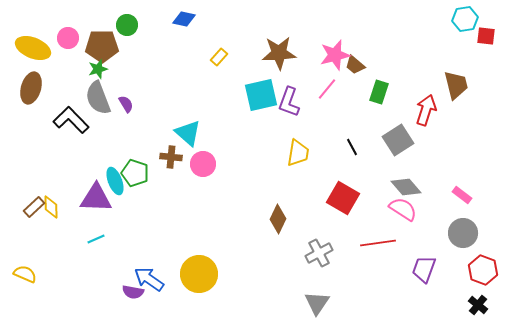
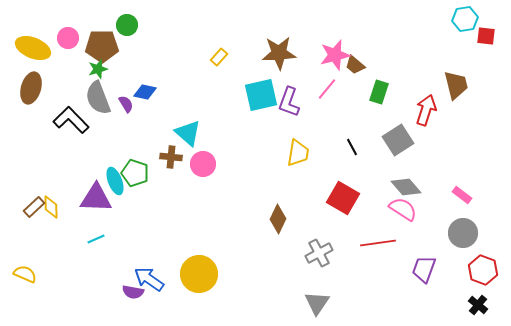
blue diamond at (184, 19): moved 39 px left, 73 px down
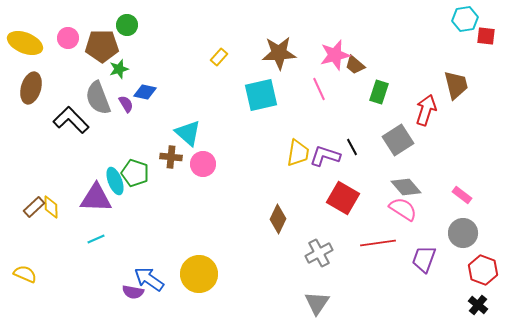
yellow ellipse at (33, 48): moved 8 px left, 5 px up
green star at (98, 69): moved 21 px right
pink line at (327, 89): moved 8 px left; rotated 65 degrees counterclockwise
purple L-shape at (289, 102): moved 36 px right, 54 px down; rotated 88 degrees clockwise
purple trapezoid at (424, 269): moved 10 px up
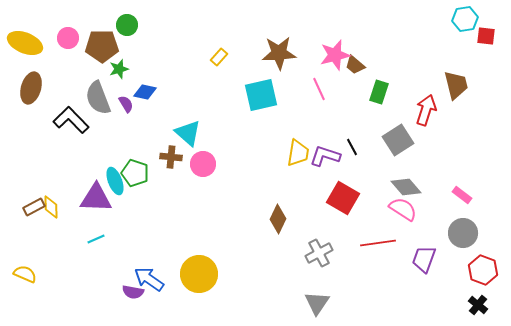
brown rectangle at (34, 207): rotated 15 degrees clockwise
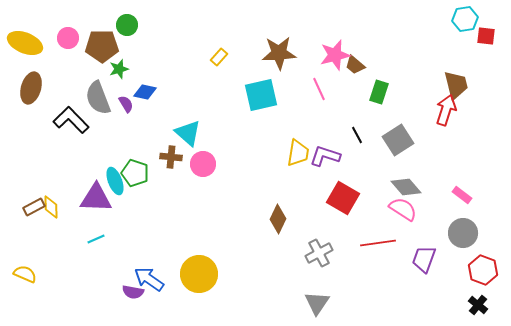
red arrow at (426, 110): moved 20 px right
black line at (352, 147): moved 5 px right, 12 px up
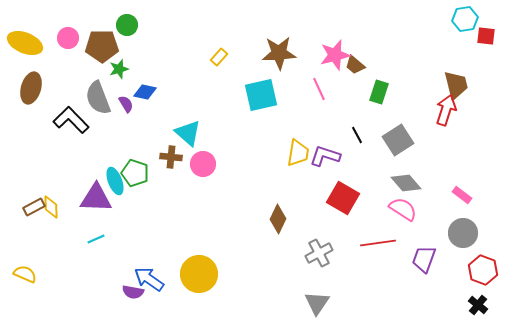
gray diamond at (406, 187): moved 4 px up
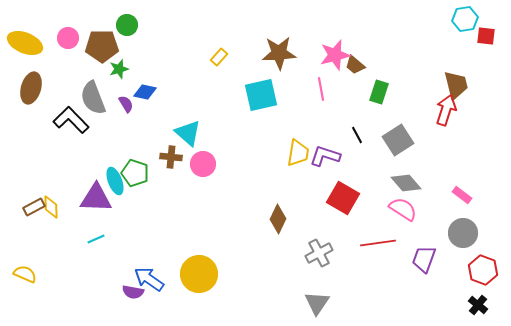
pink line at (319, 89): moved 2 px right; rotated 15 degrees clockwise
gray semicircle at (98, 98): moved 5 px left
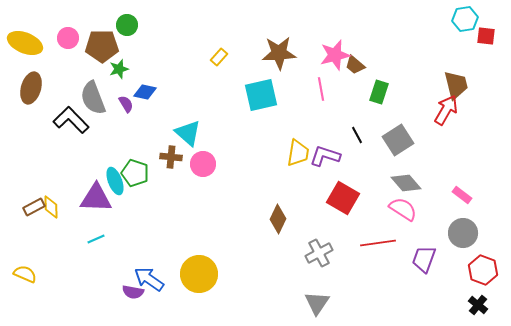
red arrow at (446, 110): rotated 12 degrees clockwise
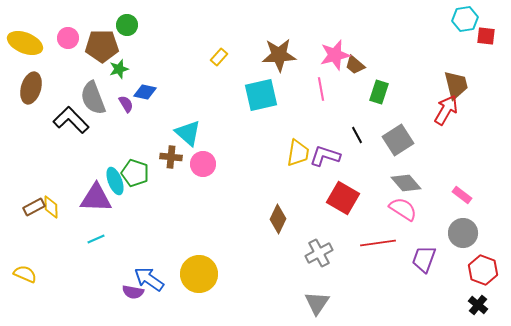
brown star at (279, 53): moved 2 px down
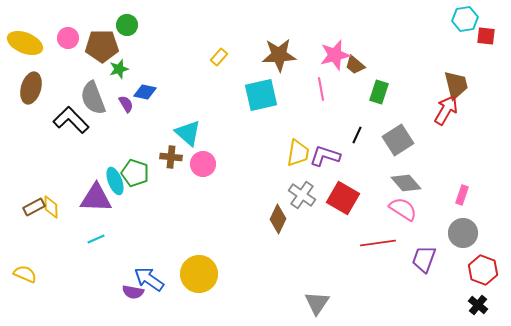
black line at (357, 135): rotated 54 degrees clockwise
pink rectangle at (462, 195): rotated 72 degrees clockwise
gray cross at (319, 253): moved 17 px left, 58 px up; rotated 28 degrees counterclockwise
